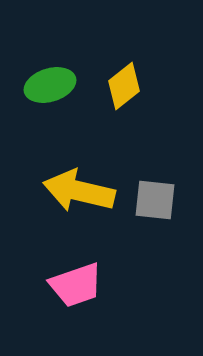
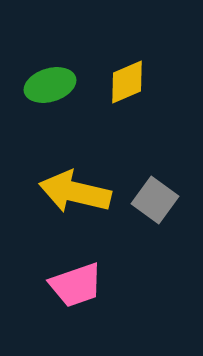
yellow diamond: moved 3 px right, 4 px up; rotated 15 degrees clockwise
yellow arrow: moved 4 px left, 1 px down
gray square: rotated 30 degrees clockwise
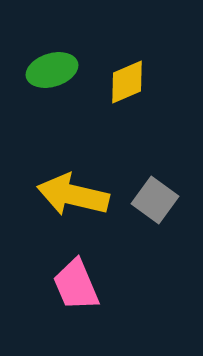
green ellipse: moved 2 px right, 15 px up
yellow arrow: moved 2 px left, 3 px down
pink trapezoid: rotated 86 degrees clockwise
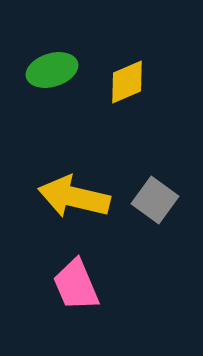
yellow arrow: moved 1 px right, 2 px down
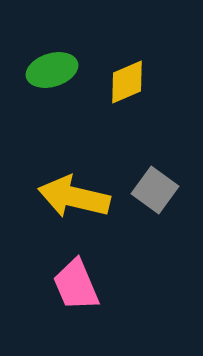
gray square: moved 10 px up
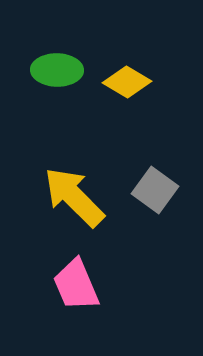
green ellipse: moved 5 px right; rotated 18 degrees clockwise
yellow diamond: rotated 54 degrees clockwise
yellow arrow: rotated 32 degrees clockwise
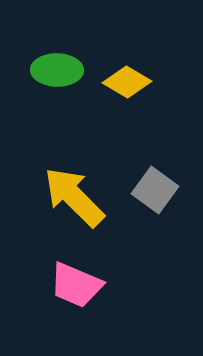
pink trapezoid: rotated 44 degrees counterclockwise
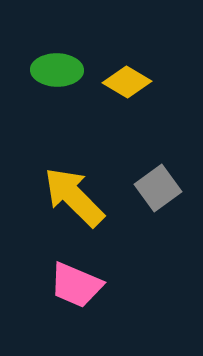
gray square: moved 3 px right, 2 px up; rotated 18 degrees clockwise
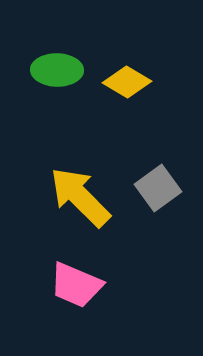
yellow arrow: moved 6 px right
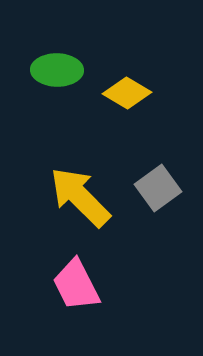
yellow diamond: moved 11 px down
pink trapezoid: rotated 40 degrees clockwise
